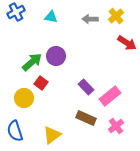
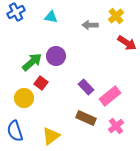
gray arrow: moved 6 px down
yellow triangle: moved 1 px left, 1 px down
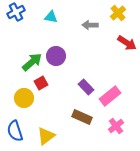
yellow cross: moved 2 px right, 3 px up
red square: rotated 24 degrees clockwise
brown rectangle: moved 4 px left, 1 px up
yellow triangle: moved 5 px left
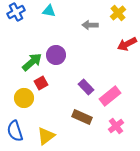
cyan triangle: moved 2 px left, 6 px up
red arrow: moved 1 px down; rotated 120 degrees clockwise
purple circle: moved 1 px up
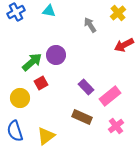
gray arrow: rotated 56 degrees clockwise
red arrow: moved 3 px left, 1 px down
yellow circle: moved 4 px left
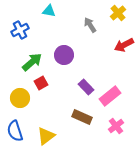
blue cross: moved 4 px right, 18 px down
purple circle: moved 8 px right
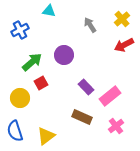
yellow cross: moved 4 px right, 6 px down
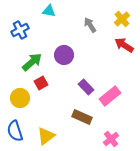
red arrow: rotated 60 degrees clockwise
pink cross: moved 5 px left, 13 px down
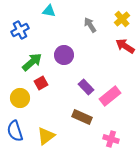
red arrow: moved 1 px right, 1 px down
pink cross: rotated 35 degrees counterclockwise
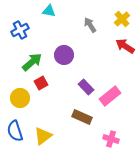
yellow triangle: moved 3 px left
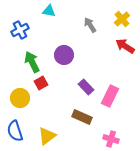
green arrow: rotated 75 degrees counterclockwise
pink rectangle: rotated 25 degrees counterclockwise
yellow triangle: moved 4 px right
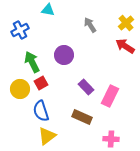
cyan triangle: moved 1 px left, 1 px up
yellow cross: moved 4 px right, 4 px down
yellow circle: moved 9 px up
blue semicircle: moved 26 px right, 20 px up
pink cross: rotated 14 degrees counterclockwise
